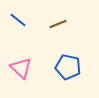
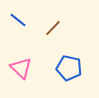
brown line: moved 5 px left, 4 px down; rotated 24 degrees counterclockwise
blue pentagon: moved 1 px right, 1 px down
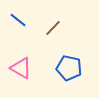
pink triangle: rotated 15 degrees counterclockwise
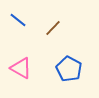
blue pentagon: moved 1 px down; rotated 15 degrees clockwise
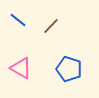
brown line: moved 2 px left, 2 px up
blue pentagon: rotated 10 degrees counterclockwise
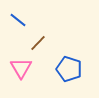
brown line: moved 13 px left, 17 px down
pink triangle: rotated 30 degrees clockwise
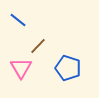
brown line: moved 3 px down
blue pentagon: moved 1 px left, 1 px up
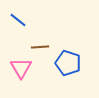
brown line: moved 2 px right, 1 px down; rotated 42 degrees clockwise
blue pentagon: moved 5 px up
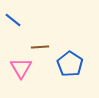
blue line: moved 5 px left
blue pentagon: moved 2 px right, 1 px down; rotated 15 degrees clockwise
